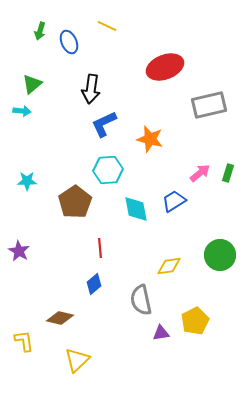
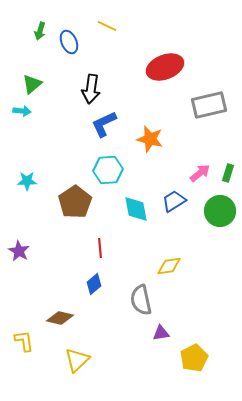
green circle: moved 44 px up
yellow pentagon: moved 1 px left, 37 px down
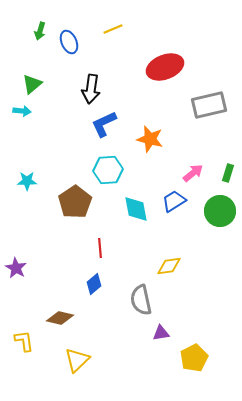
yellow line: moved 6 px right, 3 px down; rotated 48 degrees counterclockwise
pink arrow: moved 7 px left
purple star: moved 3 px left, 17 px down
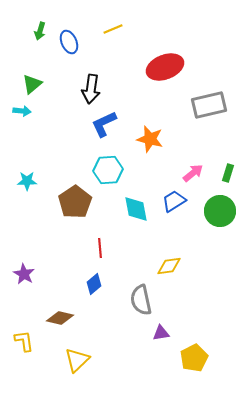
purple star: moved 8 px right, 6 px down
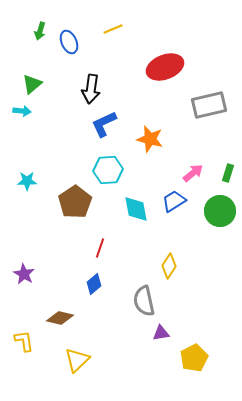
red line: rotated 24 degrees clockwise
yellow diamond: rotated 50 degrees counterclockwise
gray semicircle: moved 3 px right, 1 px down
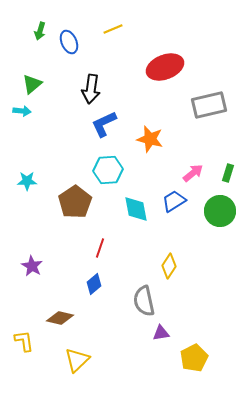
purple star: moved 8 px right, 8 px up
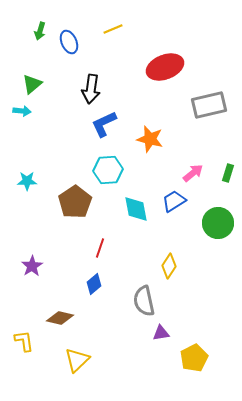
green circle: moved 2 px left, 12 px down
purple star: rotated 10 degrees clockwise
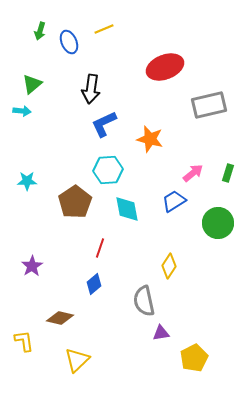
yellow line: moved 9 px left
cyan diamond: moved 9 px left
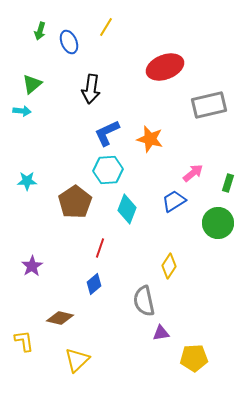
yellow line: moved 2 px right, 2 px up; rotated 36 degrees counterclockwise
blue L-shape: moved 3 px right, 9 px down
green rectangle: moved 10 px down
cyan diamond: rotated 32 degrees clockwise
yellow pentagon: rotated 24 degrees clockwise
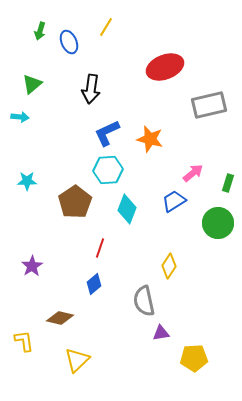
cyan arrow: moved 2 px left, 6 px down
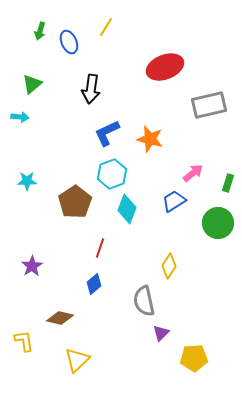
cyan hexagon: moved 4 px right, 4 px down; rotated 16 degrees counterclockwise
purple triangle: rotated 36 degrees counterclockwise
